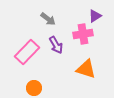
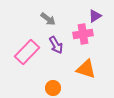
orange circle: moved 19 px right
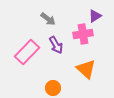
orange triangle: rotated 25 degrees clockwise
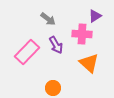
pink cross: moved 1 px left; rotated 12 degrees clockwise
orange triangle: moved 3 px right, 6 px up
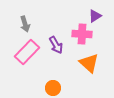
gray arrow: moved 23 px left, 5 px down; rotated 35 degrees clockwise
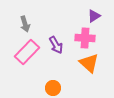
purple triangle: moved 1 px left
pink cross: moved 3 px right, 4 px down
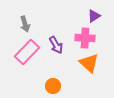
orange circle: moved 2 px up
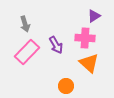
orange circle: moved 13 px right
